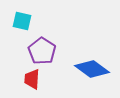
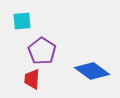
cyan square: rotated 18 degrees counterclockwise
blue diamond: moved 2 px down
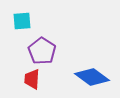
blue diamond: moved 6 px down
